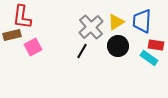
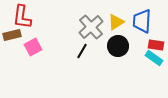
cyan rectangle: moved 5 px right
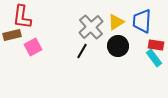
cyan rectangle: rotated 18 degrees clockwise
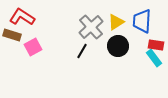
red L-shape: rotated 115 degrees clockwise
brown rectangle: rotated 30 degrees clockwise
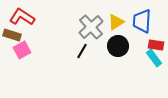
pink square: moved 11 px left, 3 px down
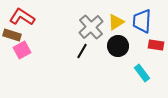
cyan rectangle: moved 12 px left, 15 px down
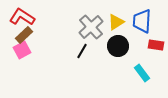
brown rectangle: moved 12 px right; rotated 60 degrees counterclockwise
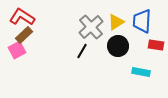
pink square: moved 5 px left
cyan rectangle: moved 1 px left, 1 px up; rotated 42 degrees counterclockwise
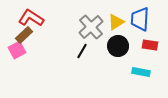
red L-shape: moved 9 px right, 1 px down
blue trapezoid: moved 2 px left, 2 px up
red rectangle: moved 6 px left
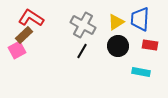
gray cross: moved 8 px left, 2 px up; rotated 20 degrees counterclockwise
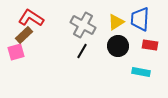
pink square: moved 1 px left, 2 px down; rotated 12 degrees clockwise
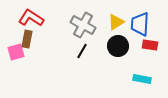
blue trapezoid: moved 5 px down
brown rectangle: moved 3 px right, 4 px down; rotated 36 degrees counterclockwise
cyan rectangle: moved 1 px right, 7 px down
